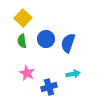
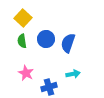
pink star: moved 1 px left
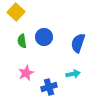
yellow square: moved 7 px left, 6 px up
blue circle: moved 2 px left, 2 px up
blue semicircle: moved 10 px right
pink star: rotated 21 degrees clockwise
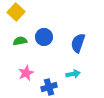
green semicircle: moved 2 px left; rotated 88 degrees clockwise
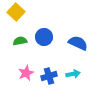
blue semicircle: rotated 96 degrees clockwise
blue cross: moved 11 px up
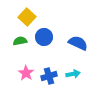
yellow square: moved 11 px right, 5 px down
pink star: rotated 14 degrees counterclockwise
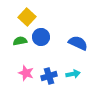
blue circle: moved 3 px left
pink star: rotated 14 degrees counterclockwise
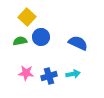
pink star: rotated 14 degrees counterclockwise
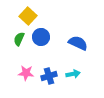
yellow square: moved 1 px right, 1 px up
green semicircle: moved 1 px left, 2 px up; rotated 56 degrees counterclockwise
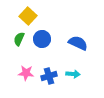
blue circle: moved 1 px right, 2 px down
cyan arrow: rotated 16 degrees clockwise
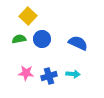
green semicircle: rotated 56 degrees clockwise
